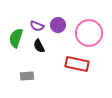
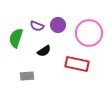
black semicircle: moved 5 px right, 5 px down; rotated 96 degrees counterclockwise
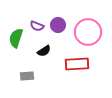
pink circle: moved 1 px left, 1 px up
red rectangle: rotated 15 degrees counterclockwise
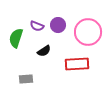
gray rectangle: moved 1 px left, 3 px down
